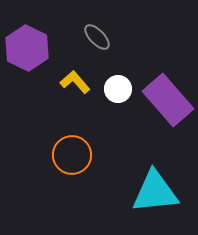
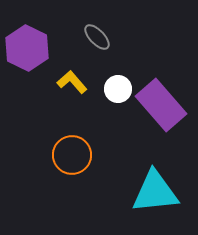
yellow L-shape: moved 3 px left
purple rectangle: moved 7 px left, 5 px down
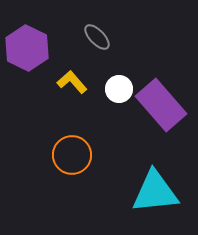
white circle: moved 1 px right
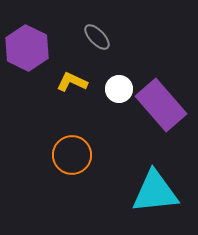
yellow L-shape: rotated 24 degrees counterclockwise
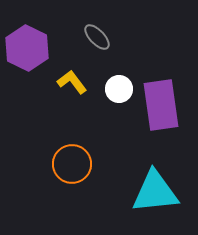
yellow L-shape: rotated 28 degrees clockwise
purple rectangle: rotated 33 degrees clockwise
orange circle: moved 9 px down
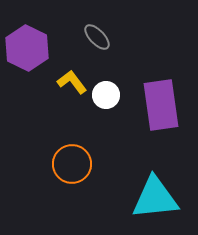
white circle: moved 13 px left, 6 px down
cyan triangle: moved 6 px down
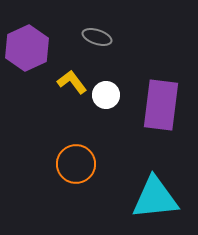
gray ellipse: rotated 28 degrees counterclockwise
purple hexagon: rotated 9 degrees clockwise
purple rectangle: rotated 15 degrees clockwise
orange circle: moved 4 px right
